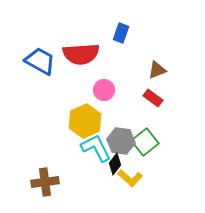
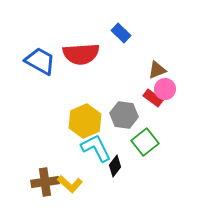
blue rectangle: rotated 66 degrees counterclockwise
pink circle: moved 61 px right, 1 px up
gray hexagon: moved 3 px right, 26 px up
black diamond: moved 2 px down
yellow L-shape: moved 60 px left, 6 px down
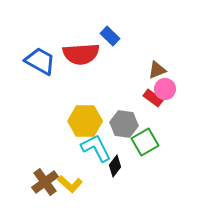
blue rectangle: moved 11 px left, 3 px down
gray hexagon: moved 9 px down
yellow hexagon: rotated 24 degrees clockwise
green square: rotated 8 degrees clockwise
brown cross: rotated 28 degrees counterclockwise
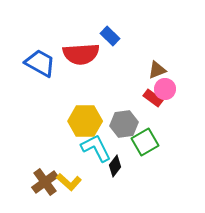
blue trapezoid: moved 2 px down
gray hexagon: rotated 16 degrees counterclockwise
yellow L-shape: moved 1 px left, 2 px up
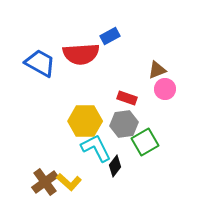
blue rectangle: rotated 72 degrees counterclockwise
red rectangle: moved 26 px left; rotated 18 degrees counterclockwise
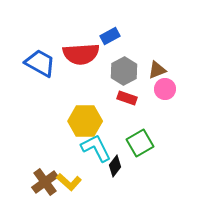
gray hexagon: moved 53 px up; rotated 20 degrees counterclockwise
green square: moved 5 px left, 1 px down
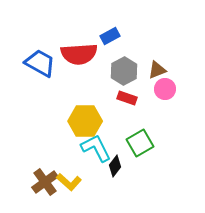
red semicircle: moved 2 px left
